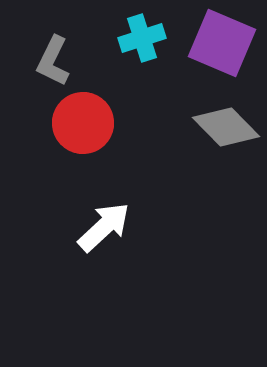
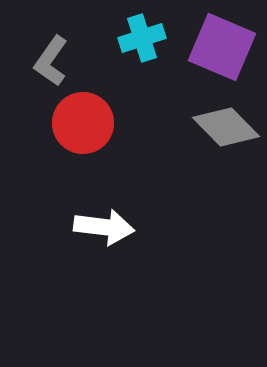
purple square: moved 4 px down
gray L-shape: moved 2 px left; rotated 9 degrees clockwise
white arrow: rotated 50 degrees clockwise
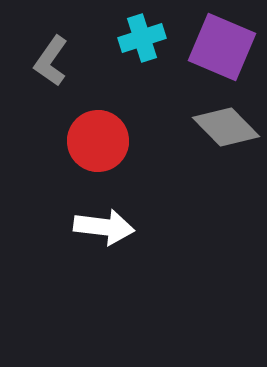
red circle: moved 15 px right, 18 px down
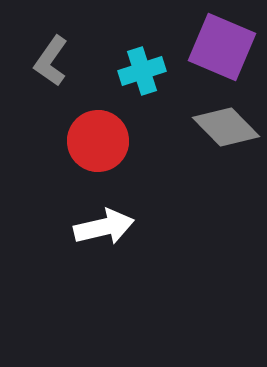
cyan cross: moved 33 px down
white arrow: rotated 20 degrees counterclockwise
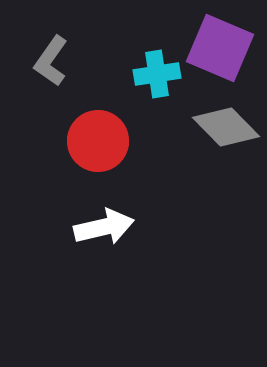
purple square: moved 2 px left, 1 px down
cyan cross: moved 15 px right, 3 px down; rotated 9 degrees clockwise
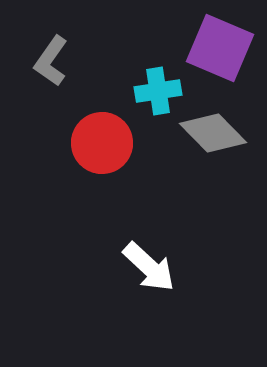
cyan cross: moved 1 px right, 17 px down
gray diamond: moved 13 px left, 6 px down
red circle: moved 4 px right, 2 px down
white arrow: moved 45 px right, 40 px down; rotated 56 degrees clockwise
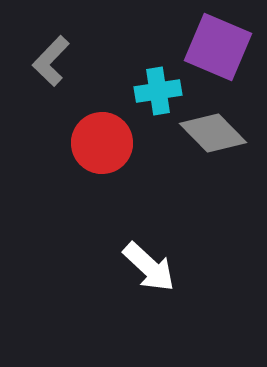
purple square: moved 2 px left, 1 px up
gray L-shape: rotated 9 degrees clockwise
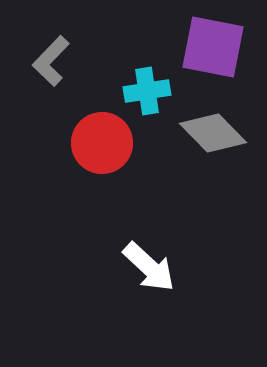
purple square: moved 5 px left; rotated 12 degrees counterclockwise
cyan cross: moved 11 px left
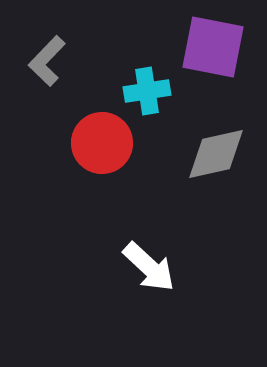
gray L-shape: moved 4 px left
gray diamond: moved 3 px right, 21 px down; rotated 58 degrees counterclockwise
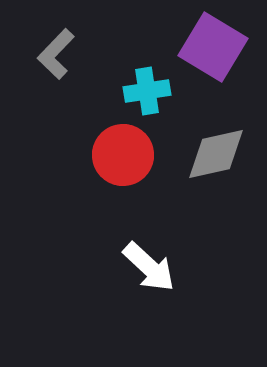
purple square: rotated 20 degrees clockwise
gray L-shape: moved 9 px right, 7 px up
red circle: moved 21 px right, 12 px down
